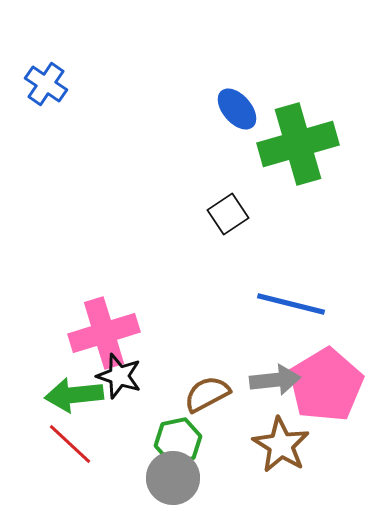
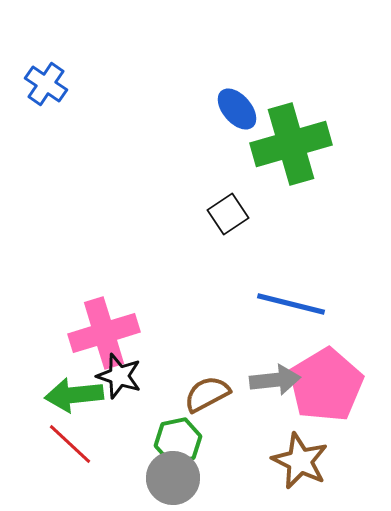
green cross: moved 7 px left
brown star: moved 19 px right, 16 px down; rotated 6 degrees counterclockwise
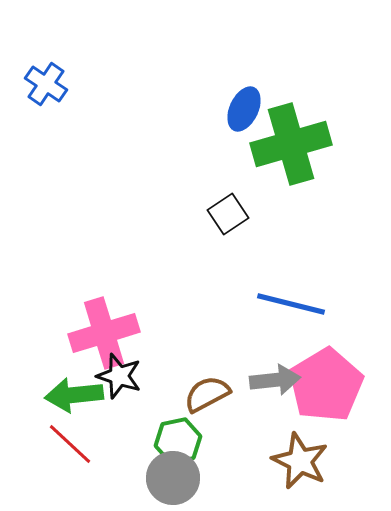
blue ellipse: moved 7 px right; rotated 66 degrees clockwise
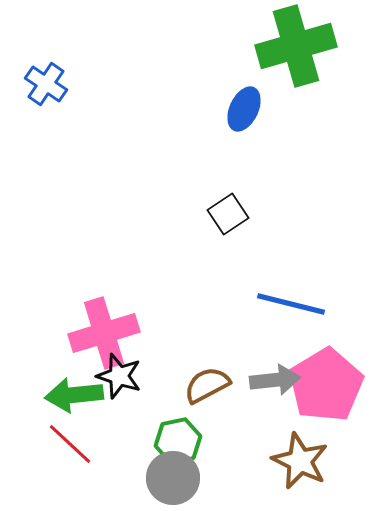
green cross: moved 5 px right, 98 px up
brown semicircle: moved 9 px up
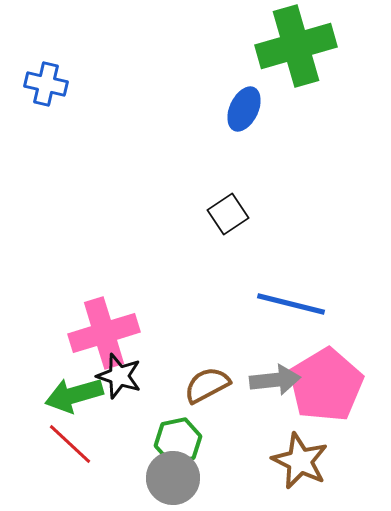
blue cross: rotated 21 degrees counterclockwise
green arrow: rotated 10 degrees counterclockwise
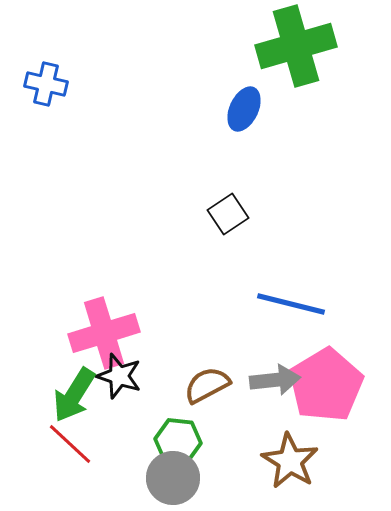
green arrow: rotated 42 degrees counterclockwise
green hexagon: rotated 18 degrees clockwise
brown star: moved 10 px left; rotated 6 degrees clockwise
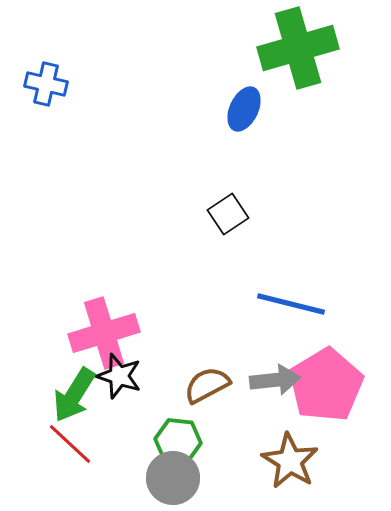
green cross: moved 2 px right, 2 px down
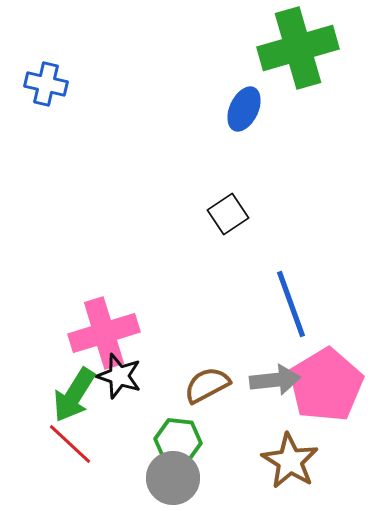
blue line: rotated 56 degrees clockwise
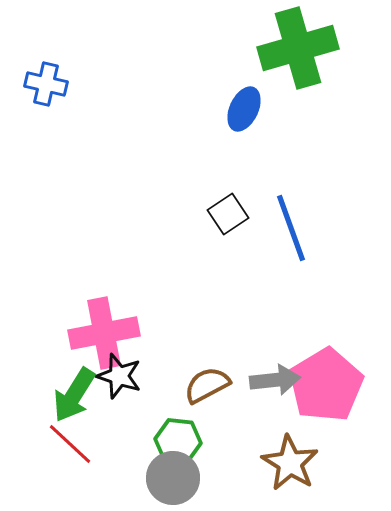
blue line: moved 76 px up
pink cross: rotated 6 degrees clockwise
brown star: moved 2 px down
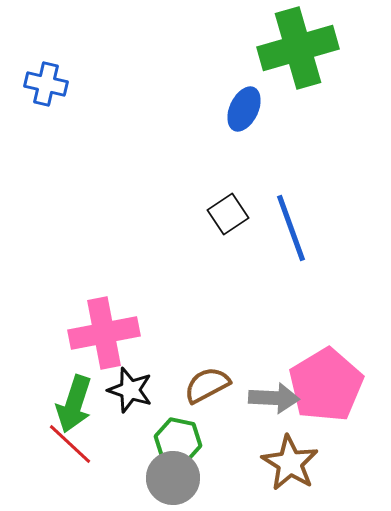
black star: moved 11 px right, 14 px down
gray arrow: moved 1 px left, 18 px down; rotated 9 degrees clockwise
green arrow: moved 9 px down; rotated 14 degrees counterclockwise
green hexagon: rotated 6 degrees clockwise
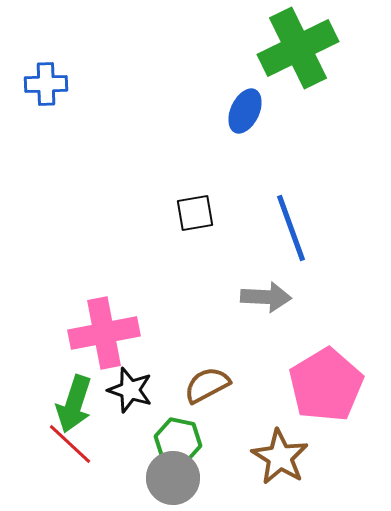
green cross: rotated 10 degrees counterclockwise
blue cross: rotated 15 degrees counterclockwise
blue ellipse: moved 1 px right, 2 px down
black square: moved 33 px left, 1 px up; rotated 24 degrees clockwise
gray arrow: moved 8 px left, 101 px up
brown star: moved 10 px left, 6 px up
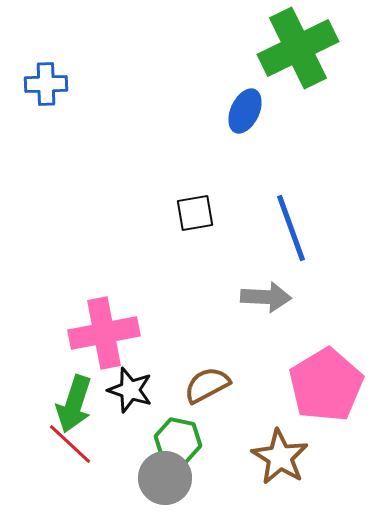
gray circle: moved 8 px left
